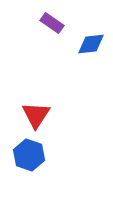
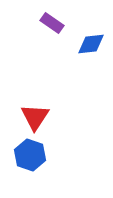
red triangle: moved 1 px left, 2 px down
blue hexagon: moved 1 px right
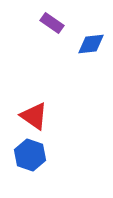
red triangle: moved 1 px left, 1 px up; rotated 28 degrees counterclockwise
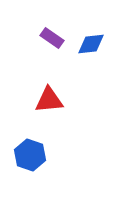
purple rectangle: moved 15 px down
red triangle: moved 15 px right, 16 px up; rotated 40 degrees counterclockwise
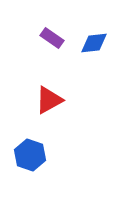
blue diamond: moved 3 px right, 1 px up
red triangle: rotated 24 degrees counterclockwise
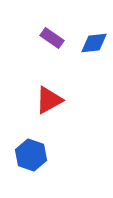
blue hexagon: moved 1 px right
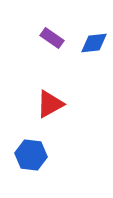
red triangle: moved 1 px right, 4 px down
blue hexagon: rotated 12 degrees counterclockwise
